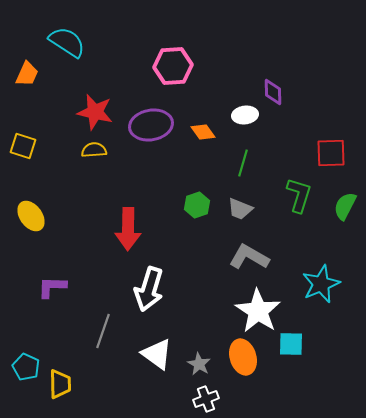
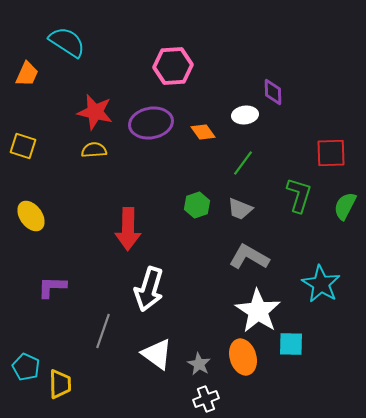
purple ellipse: moved 2 px up
green line: rotated 20 degrees clockwise
cyan star: rotated 18 degrees counterclockwise
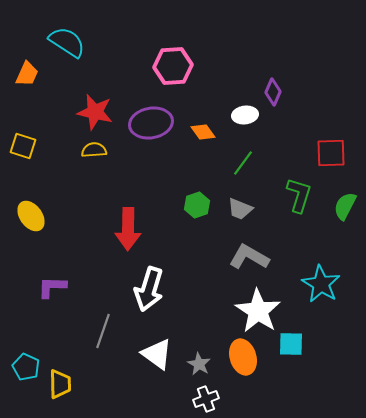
purple diamond: rotated 24 degrees clockwise
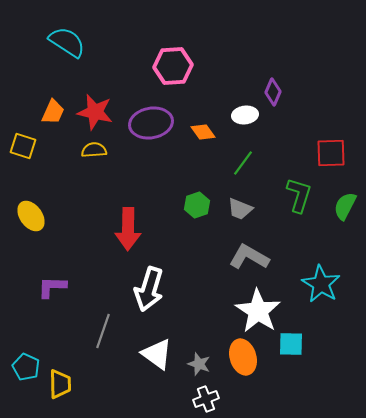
orange trapezoid: moved 26 px right, 38 px down
gray star: rotated 10 degrees counterclockwise
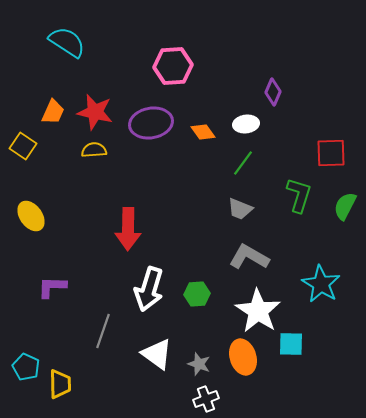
white ellipse: moved 1 px right, 9 px down
yellow square: rotated 16 degrees clockwise
green hexagon: moved 89 px down; rotated 15 degrees clockwise
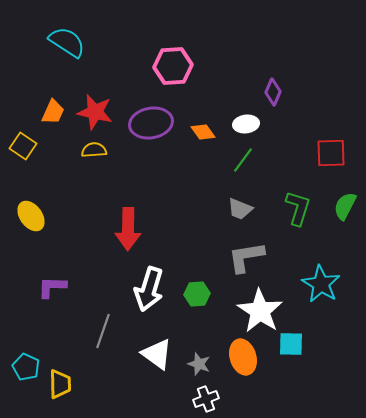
green line: moved 3 px up
green L-shape: moved 1 px left, 13 px down
gray L-shape: moved 3 px left; rotated 39 degrees counterclockwise
white star: moved 2 px right
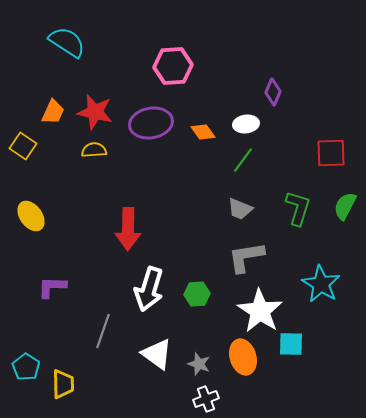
cyan pentagon: rotated 8 degrees clockwise
yellow trapezoid: moved 3 px right
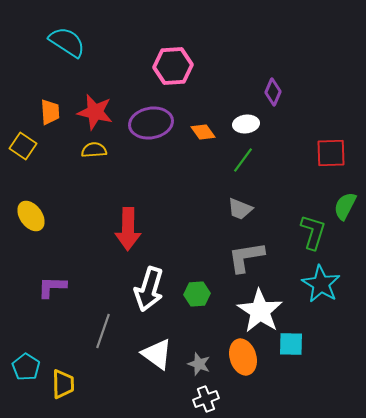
orange trapezoid: moved 3 px left; rotated 28 degrees counterclockwise
green L-shape: moved 15 px right, 24 px down
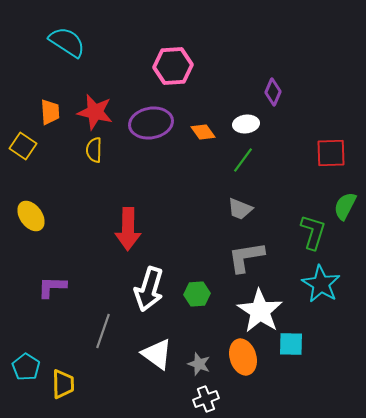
yellow semicircle: rotated 85 degrees counterclockwise
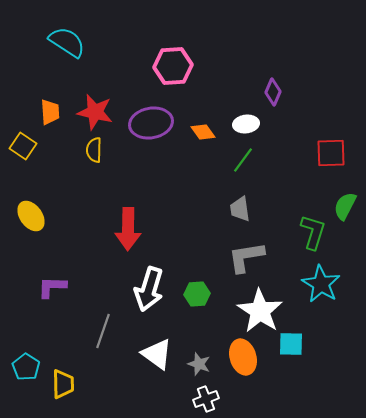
gray trapezoid: rotated 60 degrees clockwise
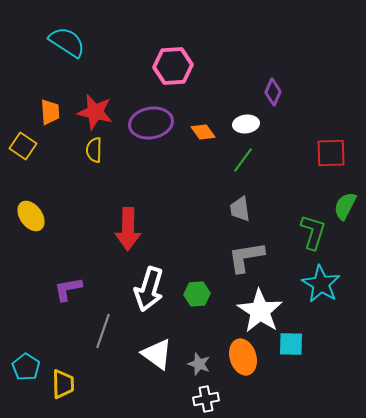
purple L-shape: moved 16 px right, 2 px down; rotated 12 degrees counterclockwise
white cross: rotated 10 degrees clockwise
